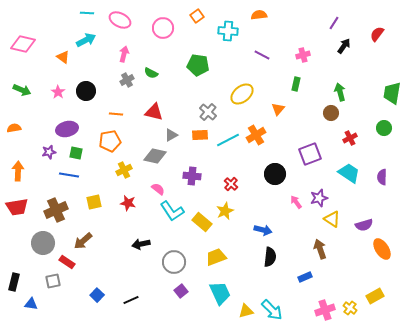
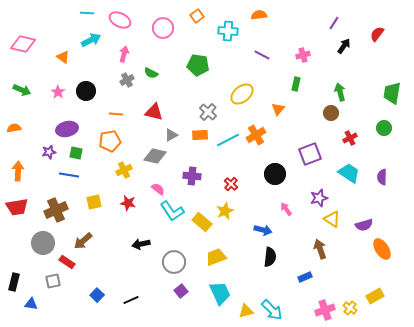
cyan arrow at (86, 40): moved 5 px right
pink arrow at (296, 202): moved 10 px left, 7 px down
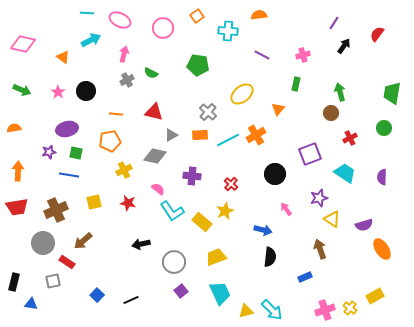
cyan trapezoid at (349, 173): moved 4 px left
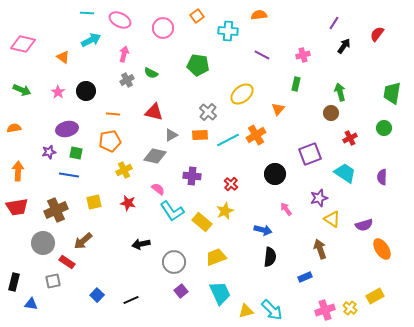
orange line at (116, 114): moved 3 px left
